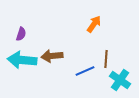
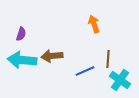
orange arrow: rotated 54 degrees counterclockwise
brown line: moved 2 px right
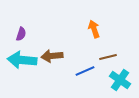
orange arrow: moved 5 px down
brown line: moved 2 px up; rotated 72 degrees clockwise
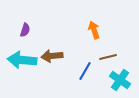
orange arrow: moved 1 px down
purple semicircle: moved 4 px right, 4 px up
blue line: rotated 36 degrees counterclockwise
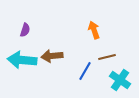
brown line: moved 1 px left
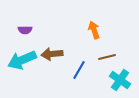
purple semicircle: rotated 72 degrees clockwise
brown arrow: moved 2 px up
cyan arrow: rotated 28 degrees counterclockwise
blue line: moved 6 px left, 1 px up
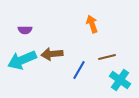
orange arrow: moved 2 px left, 6 px up
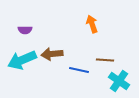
brown line: moved 2 px left, 3 px down; rotated 18 degrees clockwise
blue line: rotated 72 degrees clockwise
cyan cross: moved 1 px left, 1 px down
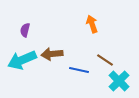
purple semicircle: rotated 104 degrees clockwise
brown line: rotated 30 degrees clockwise
cyan cross: rotated 10 degrees clockwise
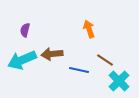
orange arrow: moved 3 px left, 5 px down
